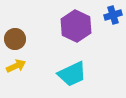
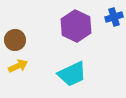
blue cross: moved 1 px right, 2 px down
brown circle: moved 1 px down
yellow arrow: moved 2 px right
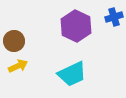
brown circle: moved 1 px left, 1 px down
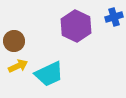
cyan trapezoid: moved 23 px left
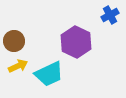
blue cross: moved 4 px left, 2 px up; rotated 12 degrees counterclockwise
purple hexagon: moved 16 px down
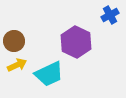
yellow arrow: moved 1 px left, 1 px up
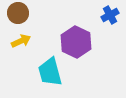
brown circle: moved 4 px right, 28 px up
yellow arrow: moved 4 px right, 24 px up
cyan trapezoid: moved 1 px right, 2 px up; rotated 100 degrees clockwise
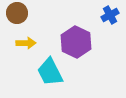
brown circle: moved 1 px left
yellow arrow: moved 5 px right, 2 px down; rotated 24 degrees clockwise
cyan trapezoid: rotated 12 degrees counterclockwise
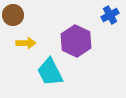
brown circle: moved 4 px left, 2 px down
purple hexagon: moved 1 px up
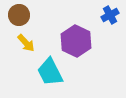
brown circle: moved 6 px right
yellow arrow: rotated 48 degrees clockwise
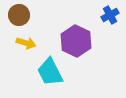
yellow arrow: rotated 30 degrees counterclockwise
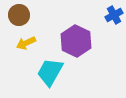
blue cross: moved 4 px right
yellow arrow: rotated 138 degrees clockwise
cyan trapezoid: rotated 56 degrees clockwise
